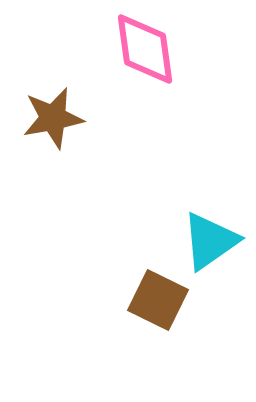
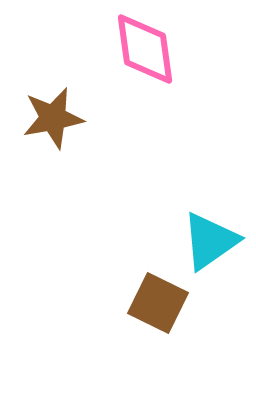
brown square: moved 3 px down
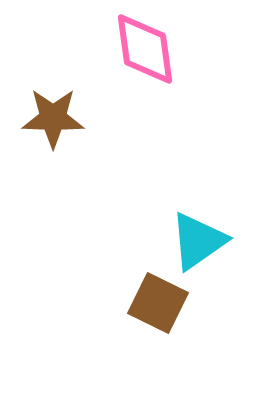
brown star: rotated 12 degrees clockwise
cyan triangle: moved 12 px left
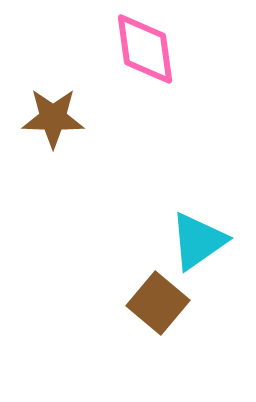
brown square: rotated 14 degrees clockwise
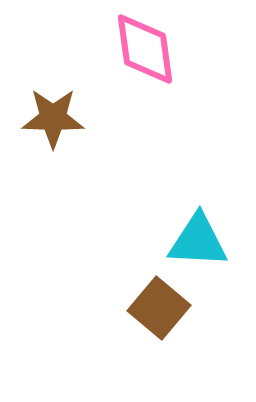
cyan triangle: rotated 38 degrees clockwise
brown square: moved 1 px right, 5 px down
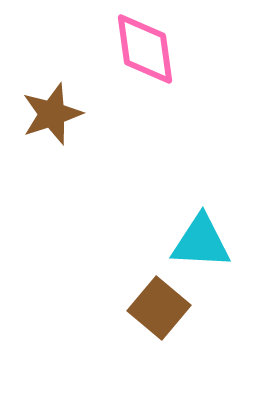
brown star: moved 1 px left, 4 px up; rotated 20 degrees counterclockwise
cyan triangle: moved 3 px right, 1 px down
